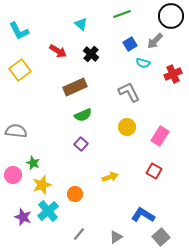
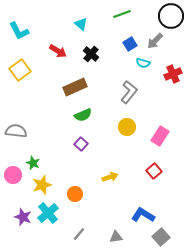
gray L-shape: rotated 65 degrees clockwise
red square: rotated 21 degrees clockwise
cyan cross: moved 2 px down
gray triangle: rotated 24 degrees clockwise
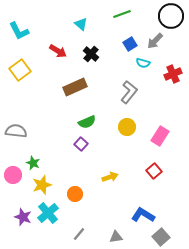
green semicircle: moved 4 px right, 7 px down
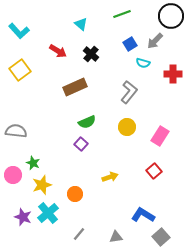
cyan L-shape: rotated 15 degrees counterclockwise
red cross: rotated 24 degrees clockwise
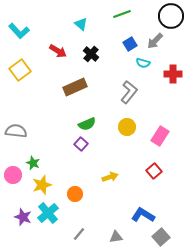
green semicircle: moved 2 px down
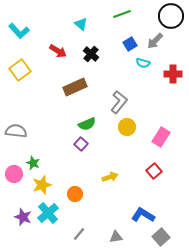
gray L-shape: moved 10 px left, 10 px down
pink rectangle: moved 1 px right, 1 px down
pink circle: moved 1 px right, 1 px up
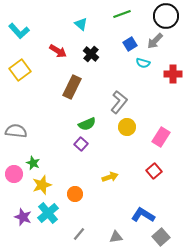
black circle: moved 5 px left
brown rectangle: moved 3 px left; rotated 40 degrees counterclockwise
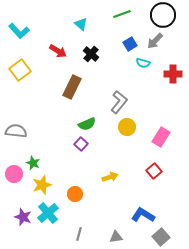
black circle: moved 3 px left, 1 px up
gray line: rotated 24 degrees counterclockwise
